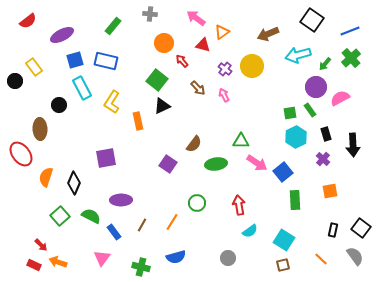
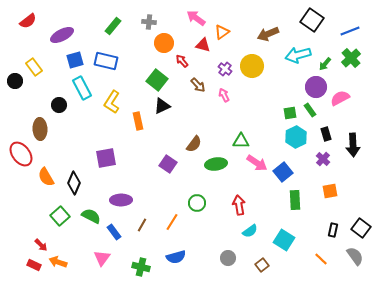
gray cross at (150, 14): moved 1 px left, 8 px down
brown arrow at (198, 88): moved 3 px up
orange semicircle at (46, 177): rotated 48 degrees counterclockwise
brown square at (283, 265): moved 21 px left; rotated 24 degrees counterclockwise
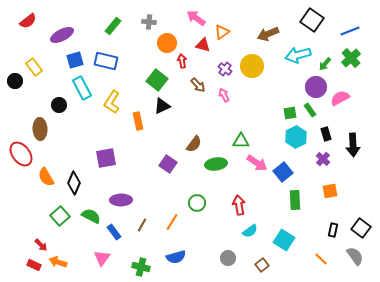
orange circle at (164, 43): moved 3 px right
red arrow at (182, 61): rotated 32 degrees clockwise
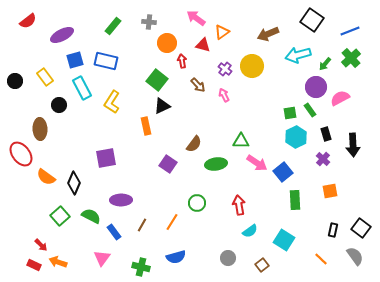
yellow rectangle at (34, 67): moved 11 px right, 10 px down
orange rectangle at (138, 121): moved 8 px right, 5 px down
orange semicircle at (46, 177): rotated 24 degrees counterclockwise
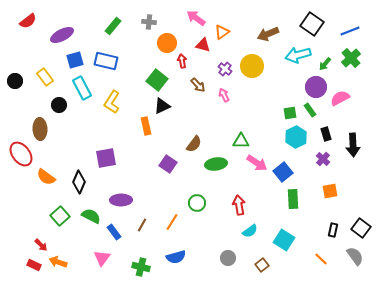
black square at (312, 20): moved 4 px down
black diamond at (74, 183): moved 5 px right, 1 px up
green rectangle at (295, 200): moved 2 px left, 1 px up
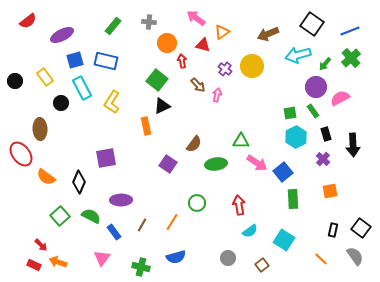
pink arrow at (224, 95): moved 7 px left; rotated 40 degrees clockwise
black circle at (59, 105): moved 2 px right, 2 px up
green rectangle at (310, 110): moved 3 px right, 1 px down
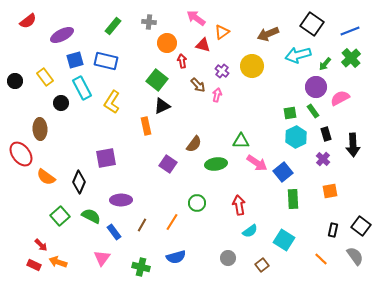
purple cross at (225, 69): moved 3 px left, 2 px down
black square at (361, 228): moved 2 px up
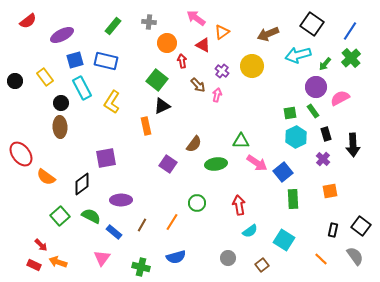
blue line at (350, 31): rotated 36 degrees counterclockwise
red triangle at (203, 45): rotated 14 degrees clockwise
brown ellipse at (40, 129): moved 20 px right, 2 px up
black diamond at (79, 182): moved 3 px right, 2 px down; rotated 30 degrees clockwise
blue rectangle at (114, 232): rotated 14 degrees counterclockwise
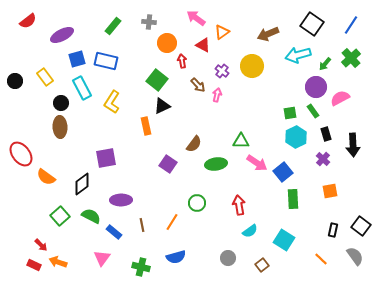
blue line at (350, 31): moved 1 px right, 6 px up
blue square at (75, 60): moved 2 px right, 1 px up
brown line at (142, 225): rotated 40 degrees counterclockwise
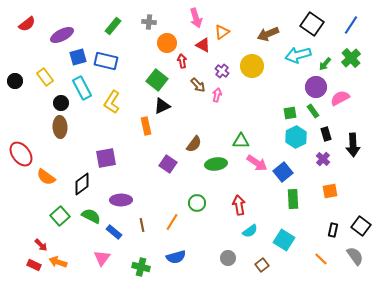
pink arrow at (196, 18): rotated 144 degrees counterclockwise
red semicircle at (28, 21): moved 1 px left, 3 px down
blue square at (77, 59): moved 1 px right, 2 px up
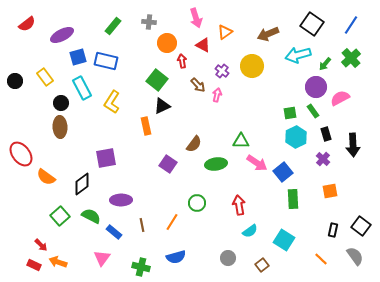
orange triangle at (222, 32): moved 3 px right
